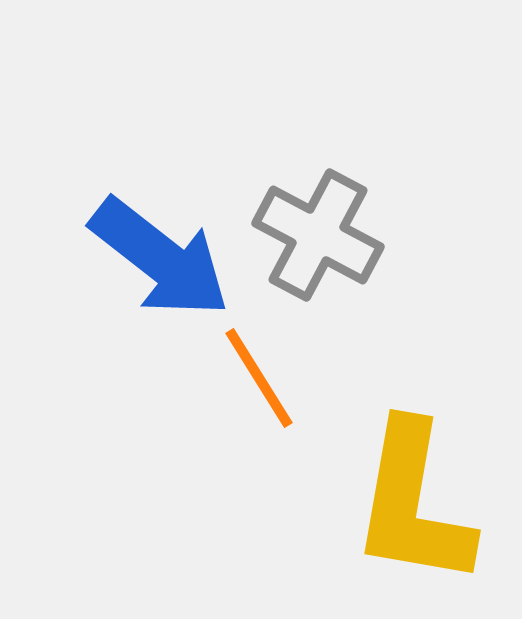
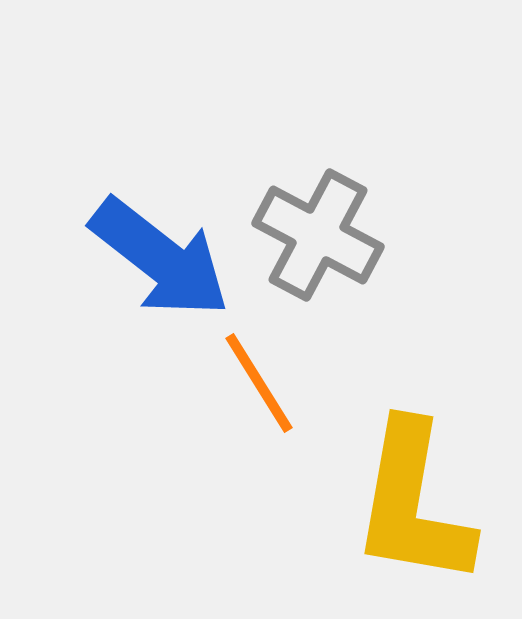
orange line: moved 5 px down
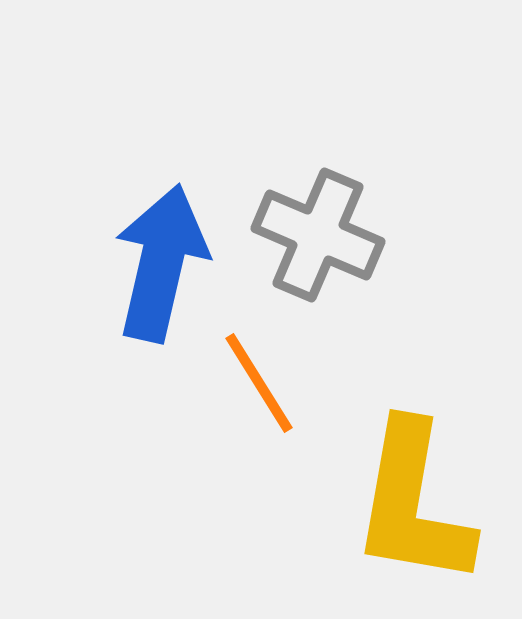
gray cross: rotated 5 degrees counterclockwise
blue arrow: moved 1 px right, 5 px down; rotated 115 degrees counterclockwise
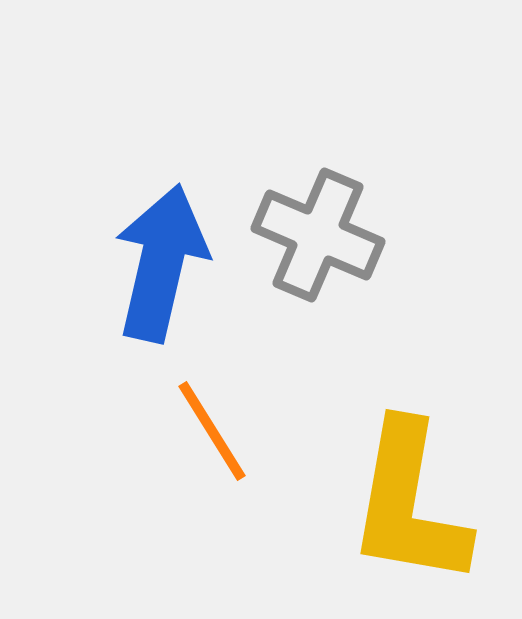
orange line: moved 47 px left, 48 px down
yellow L-shape: moved 4 px left
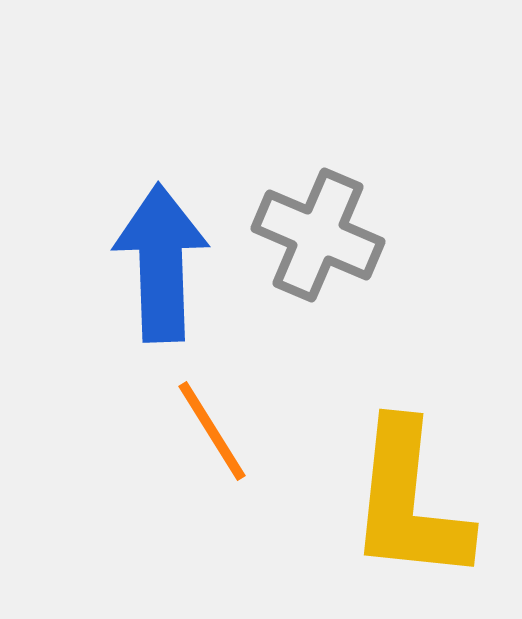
blue arrow: rotated 15 degrees counterclockwise
yellow L-shape: moved 2 px up; rotated 4 degrees counterclockwise
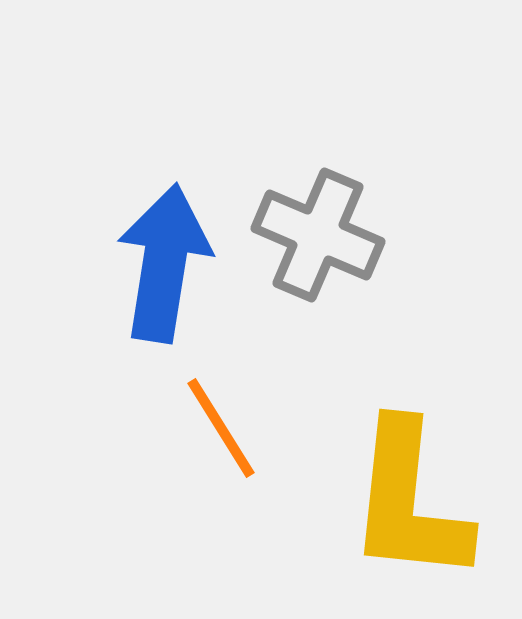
blue arrow: moved 3 px right; rotated 11 degrees clockwise
orange line: moved 9 px right, 3 px up
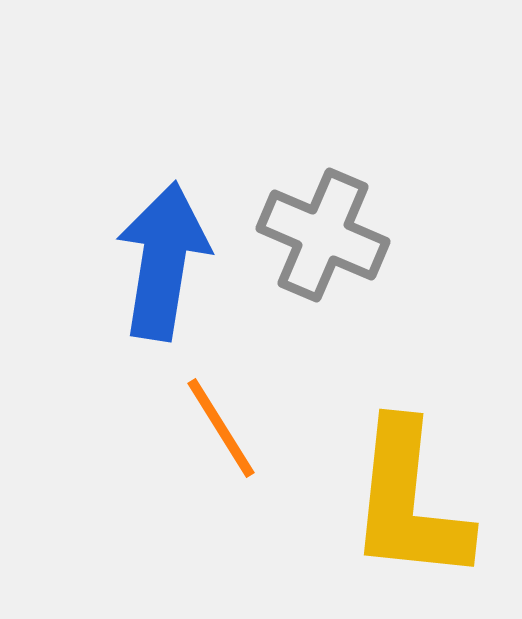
gray cross: moved 5 px right
blue arrow: moved 1 px left, 2 px up
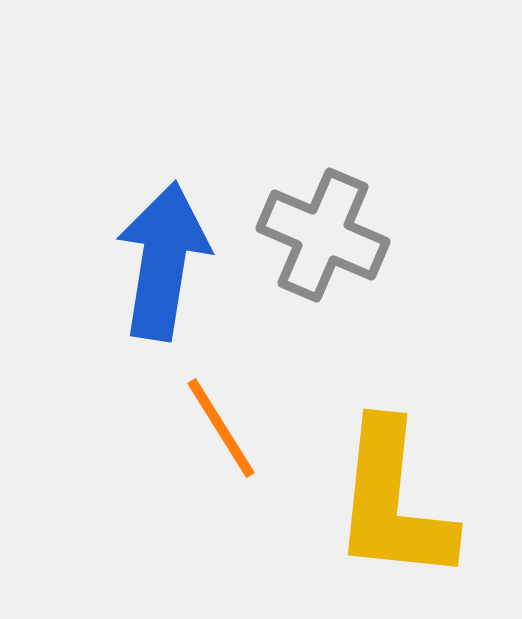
yellow L-shape: moved 16 px left
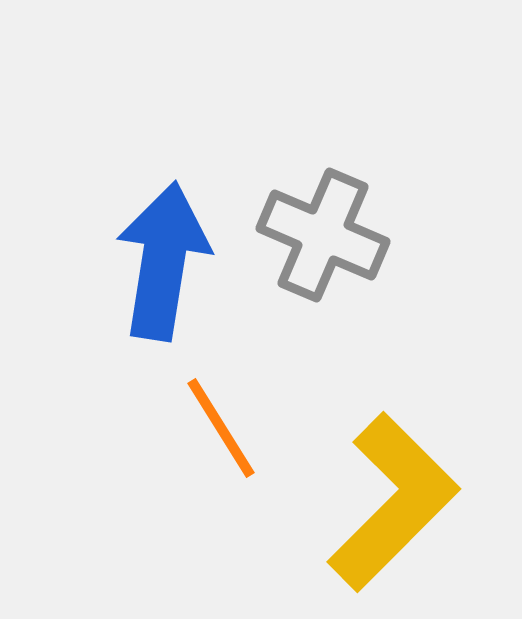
yellow L-shape: rotated 141 degrees counterclockwise
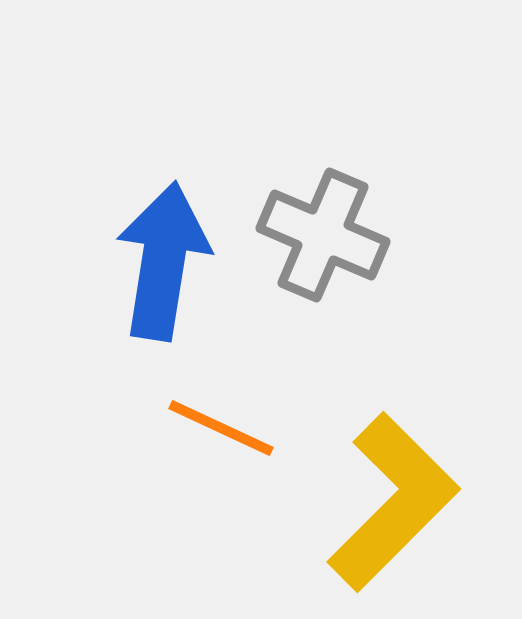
orange line: rotated 33 degrees counterclockwise
